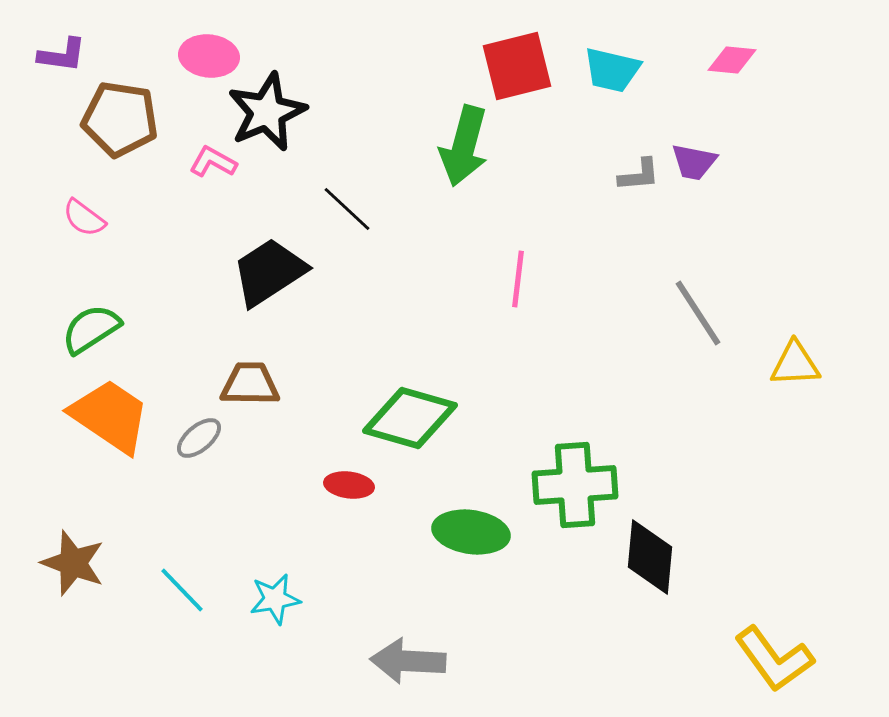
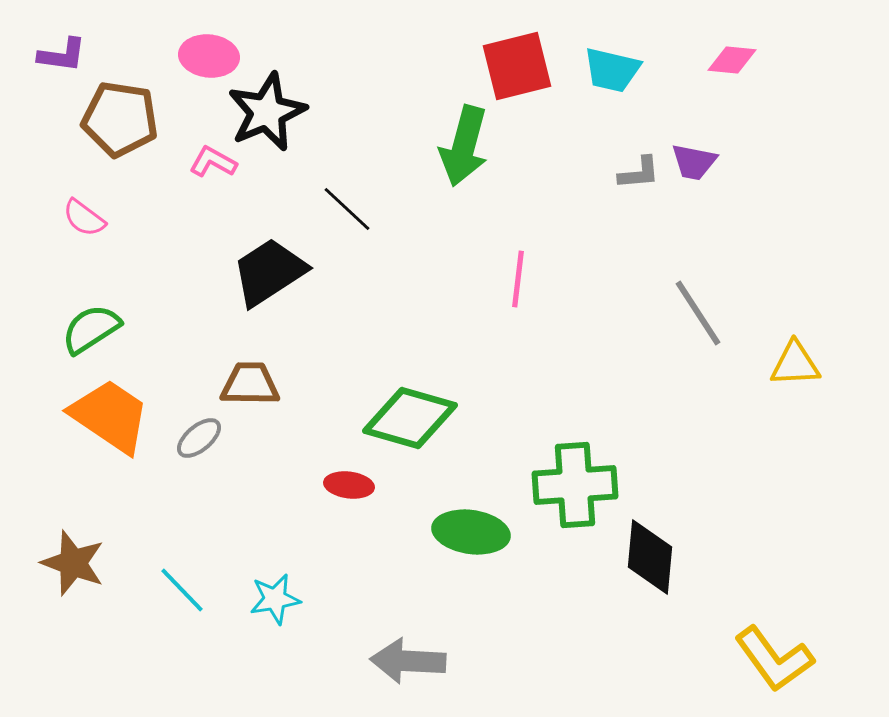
gray L-shape: moved 2 px up
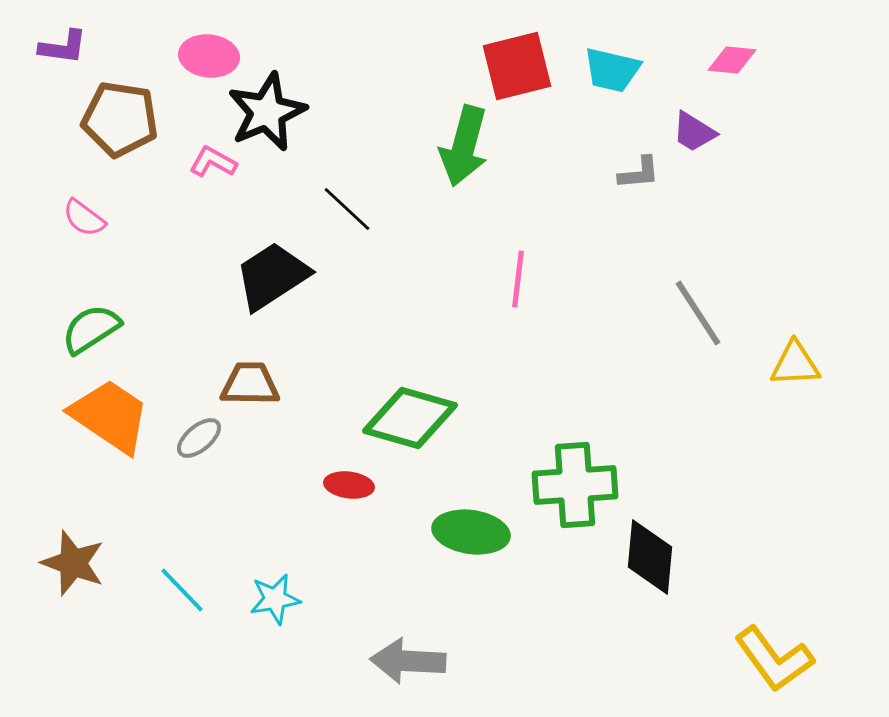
purple L-shape: moved 1 px right, 8 px up
purple trapezoid: moved 30 px up; rotated 21 degrees clockwise
black trapezoid: moved 3 px right, 4 px down
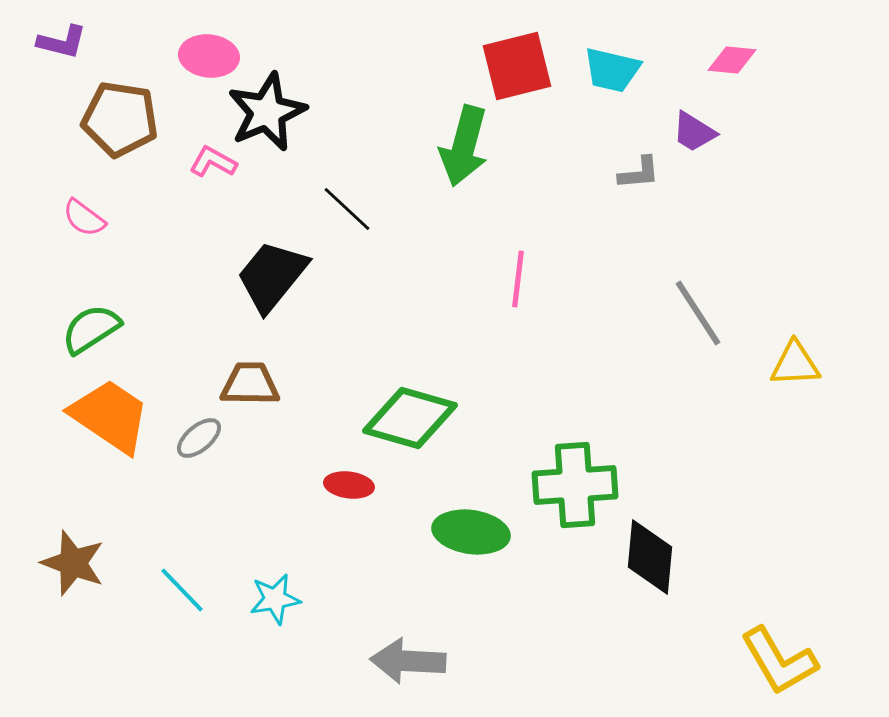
purple L-shape: moved 1 px left, 5 px up; rotated 6 degrees clockwise
black trapezoid: rotated 18 degrees counterclockwise
yellow L-shape: moved 5 px right, 2 px down; rotated 6 degrees clockwise
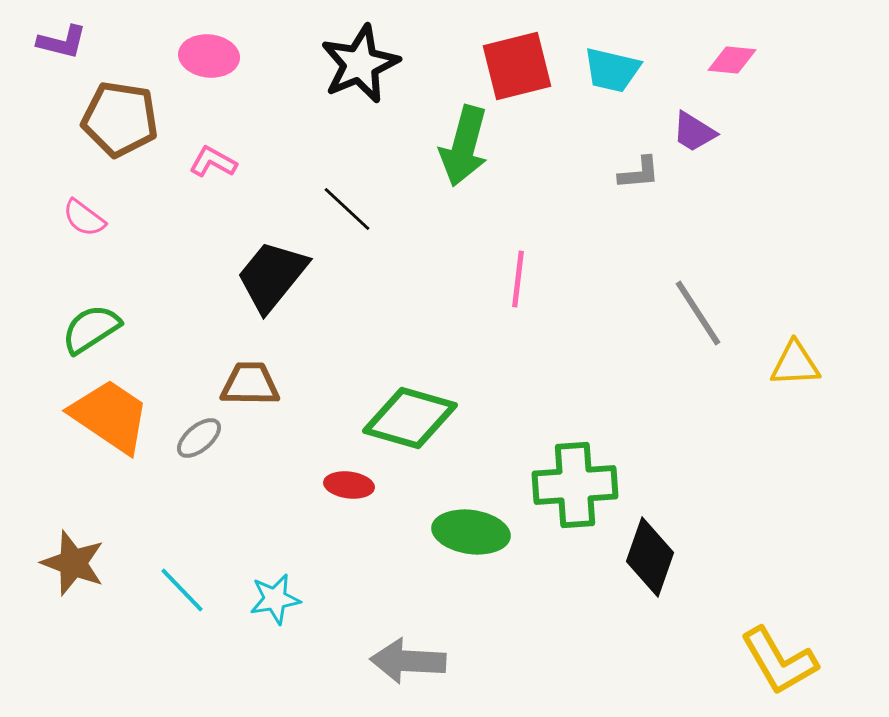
black star: moved 93 px right, 48 px up
black diamond: rotated 14 degrees clockwise
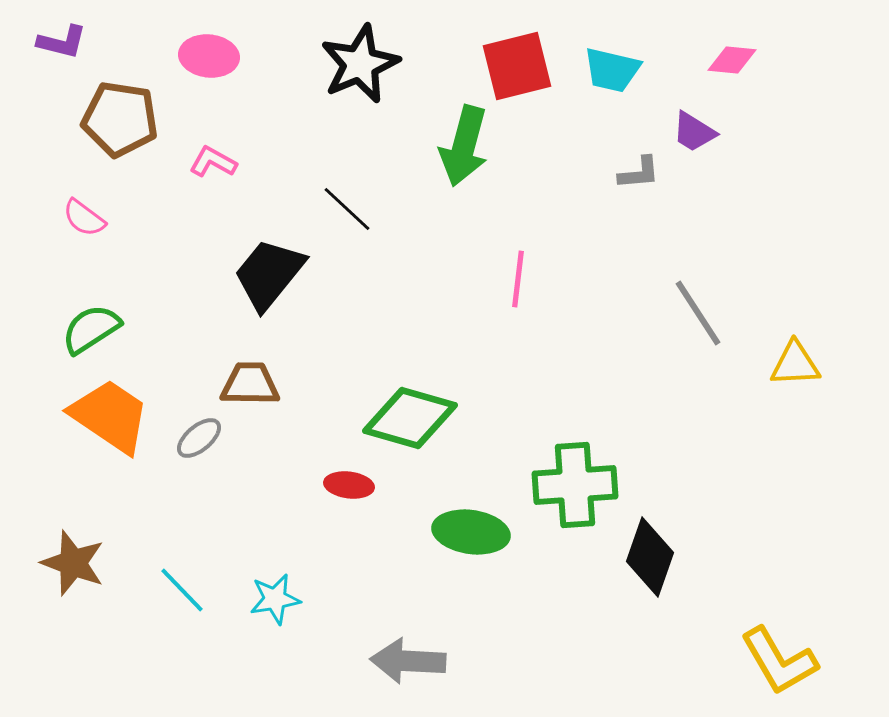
black trapezoid: moved 3 px left, 2 px up
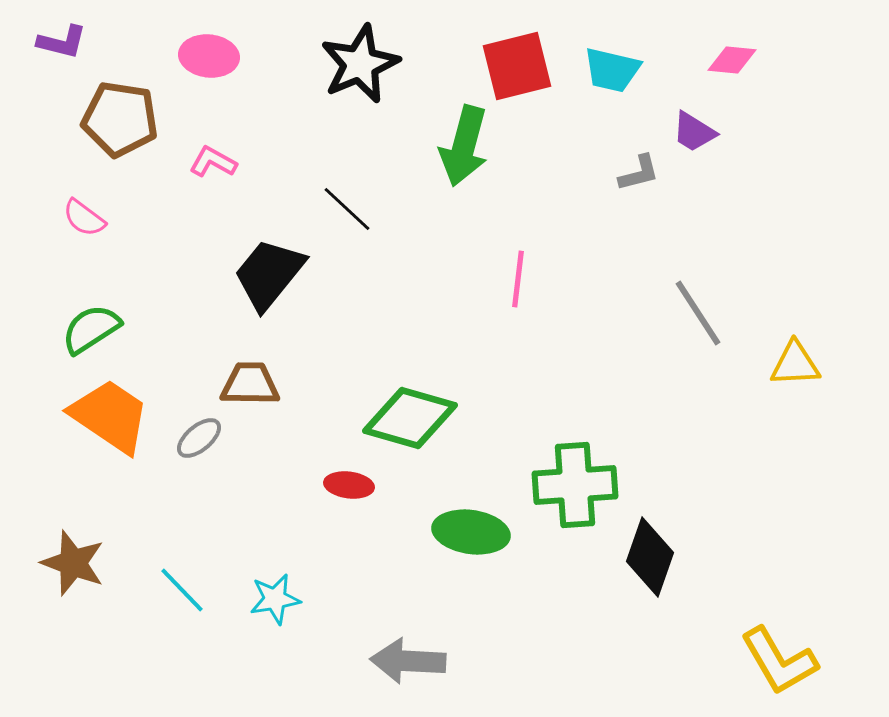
gray L-shape: rotated 9 degrees counterclockwise
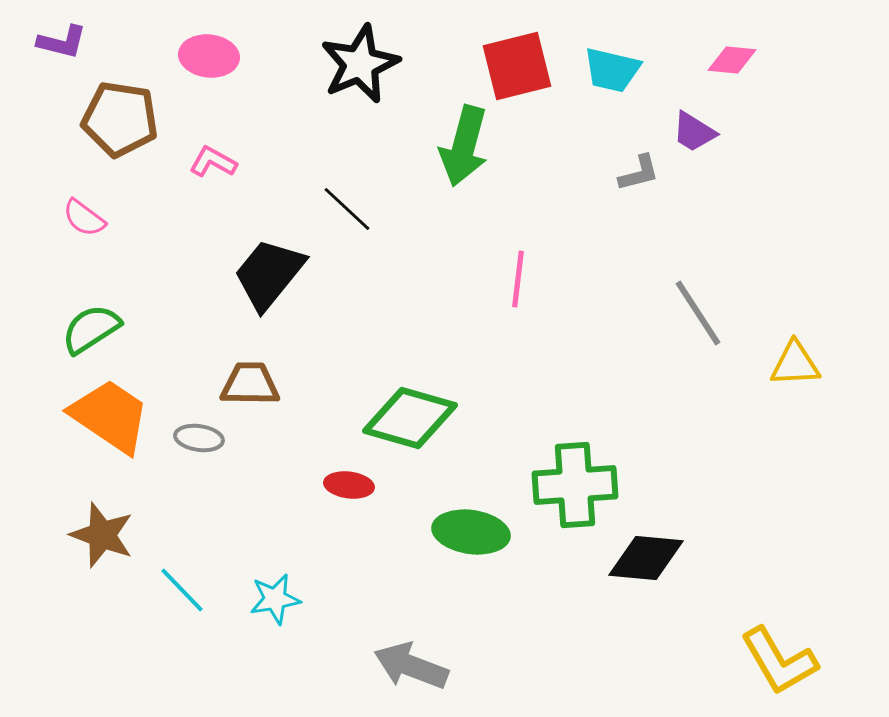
gray ellipse: rotated 48 degrees clockwise
black diamond: moved 4 px left, 1 px down; rotated 76 degrees clockwise
brown star: moved 29 px right, 28 px up
gray arrow: moved 3 px right, 5 px down; rotated 18 degrees clockwise
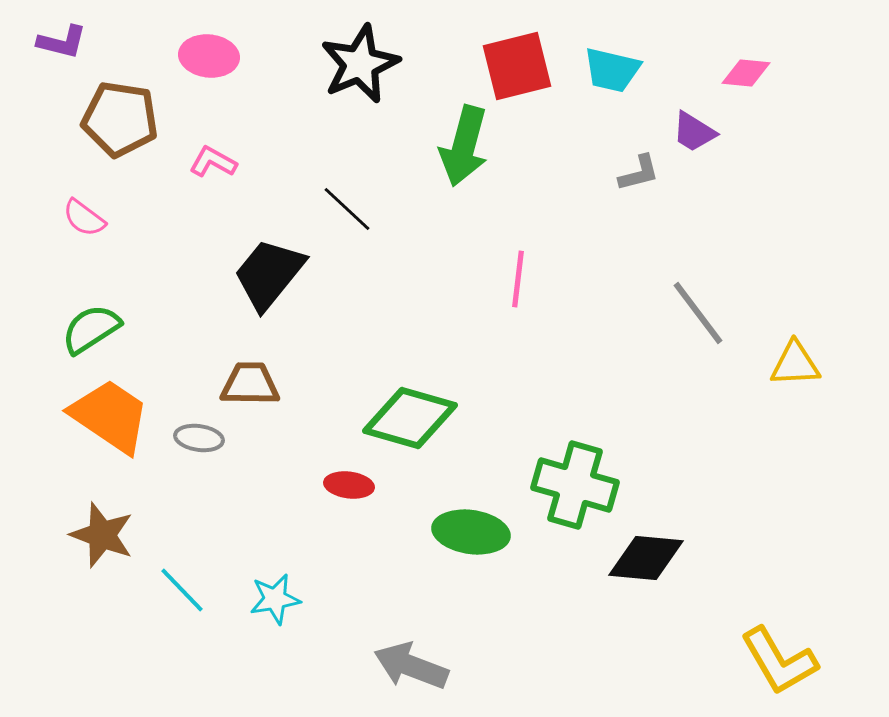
pink diamond: moved 14 px right, 13 px down
gray line: rotated 4 degrees counterclockwise
green cross: rotated 20 degrees clockwise
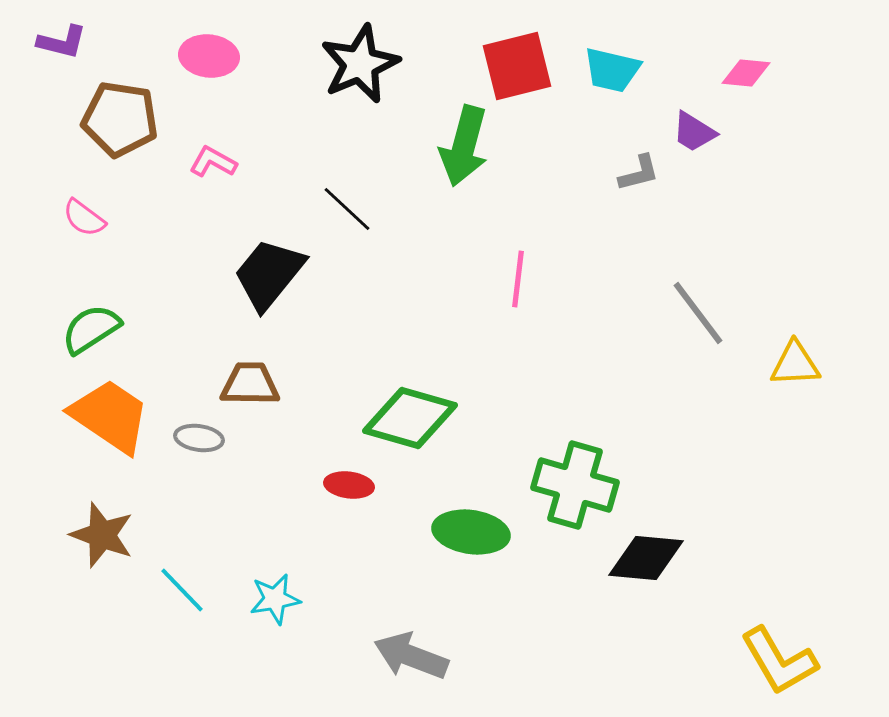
gray arrow: moved 10 px up
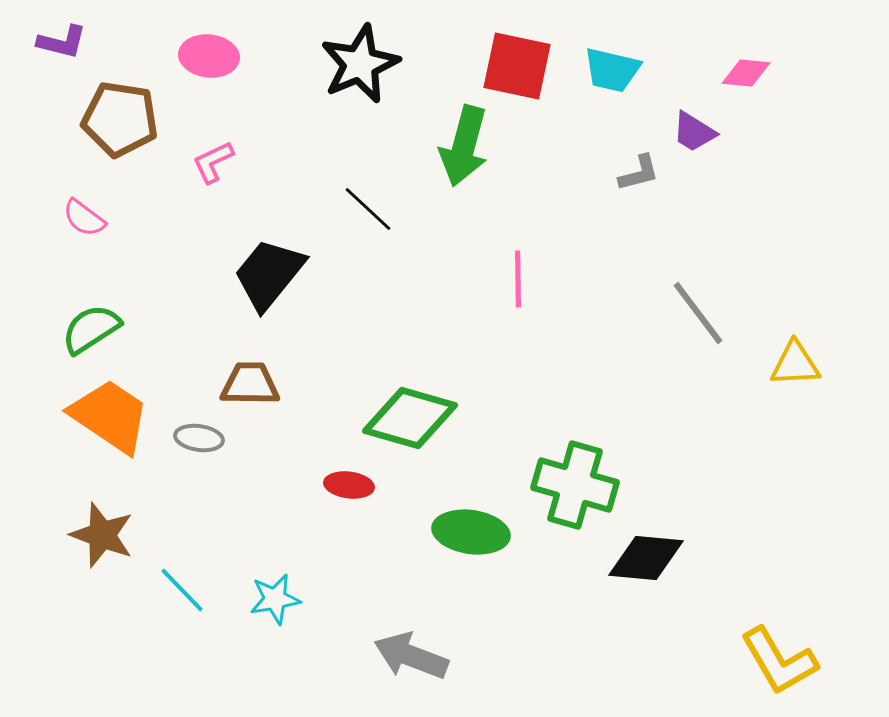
red square: rotated 26 degrees clockwise
pink L-shape: rotated 54 degrees counterclockwise
black line: moved 21 px right
pink line: rotated 8 degrees counterclockwise
